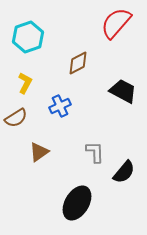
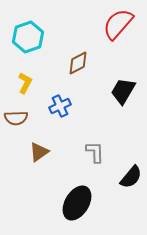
red semicircle: moved 2 px right, 1 px down
black trapezoid: rotated 88 degrees counterclockwise
brown semicircle: rotated 30 degrees clockwise
black semicircle: moved 7 px right, 5 px down
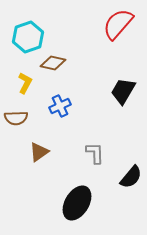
brown diamond: moved 25 px left; rotated 40 degrees clockwise
gray L-shape: moved 1 px down
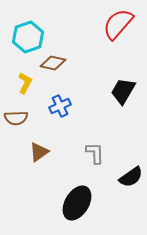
black semicircle: rotated 15 degrees clockwise
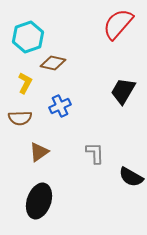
brown semicircle: moved 4 px right
black semicircle: rotated 65 degrees clockwise
black ellipse: moved 38 px left, 2 px up; rotated 12 degrees counterclockwise
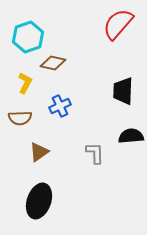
black trapezoid: rotated 28 degrees counterclockwise
black semicircle: moved 41 px up; rotated 145 degrees clockwise
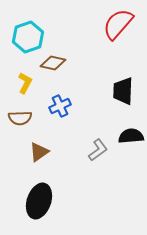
gray L-shape: moved 3 px right, 3 px up; rotated 55 degrees clockwise
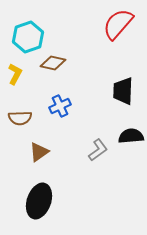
yellow L-shape: moved 10 px left, 9 px up
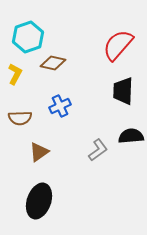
red semicircle: moved 21 px down
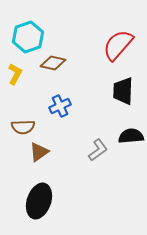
brown semicircle: moved 3 px right, 9 px down
